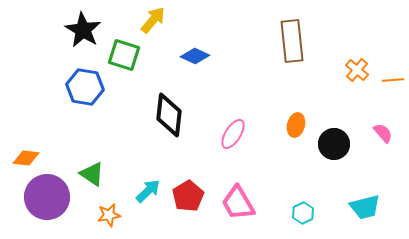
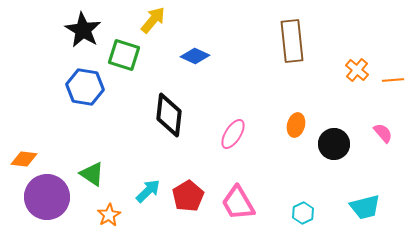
orange diamond: moved 2 px left, 1 px down
orange star: rotated 20 degrees counterclockwise
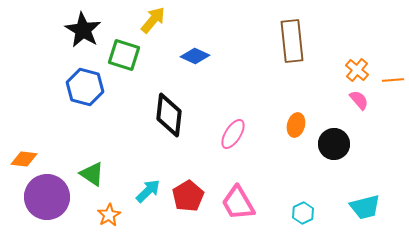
blue hexagon: rotated 6 degrees clockwise
pink semicircle: moved 24 px left, 33 px up
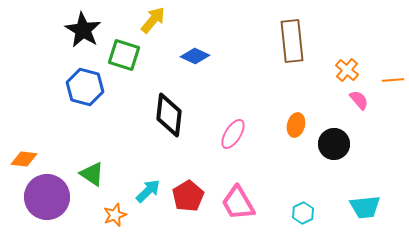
orange cross: moved 10 px left
cyan trapezoid: rotated 8 degrees clockwise
orange star: moved 6 px right; rotated 10 degrees clockwise
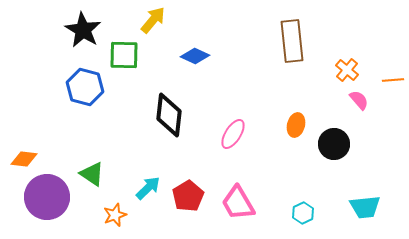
green square: rotated 16 degrees counterclockwise
cyan arrow: moved 3 px up
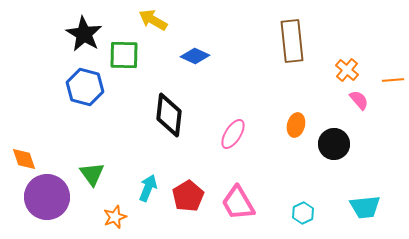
yellow arrow: rotated 100 degrees counterclockwise
black star: moved 1 px right, 4 px down
orange diamond: rotated 64 degrees clockwise
green triangle: rotated 20 degrees clockwise
cyan arrow: rotated 24 degrees counterclockwise
orange star: moved 2 px down
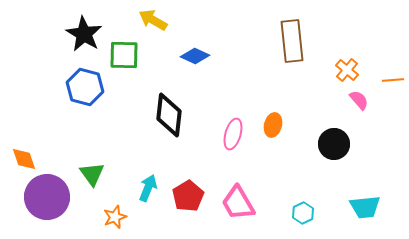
orange ellipse: moved 23 px left
pink ellipse: rotated 16 degrees counterclockwise
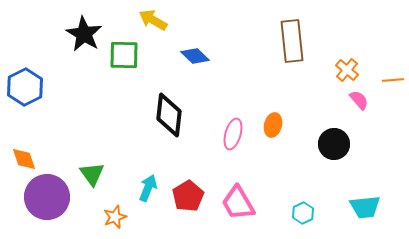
blue diamond: rotated 20 degrees clockwise
blue hexagon: moved 60 px left; rotated 18 degrees clockwise
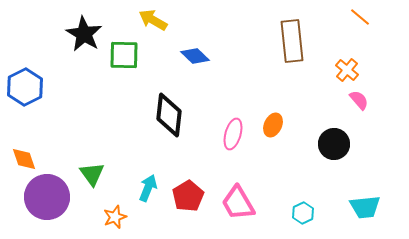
orange line: moved 33 px left, 63 px up; rotated 45 degrees clockwise
orange ellipse: rotated 10 degrees clockwise
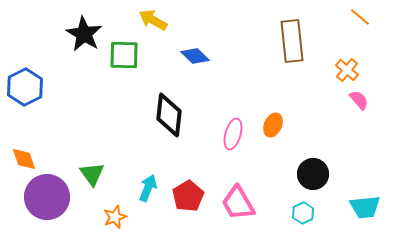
black circle: moved 21 px left, 30 px down
